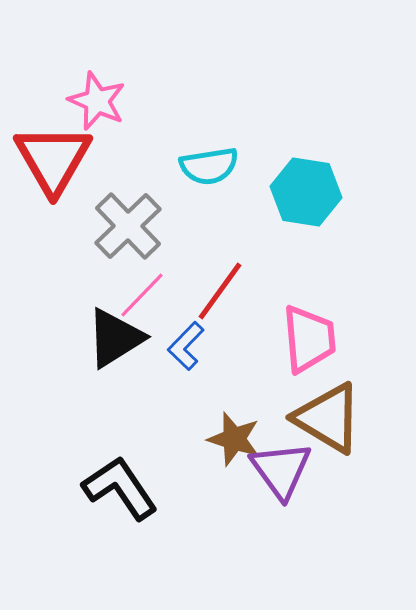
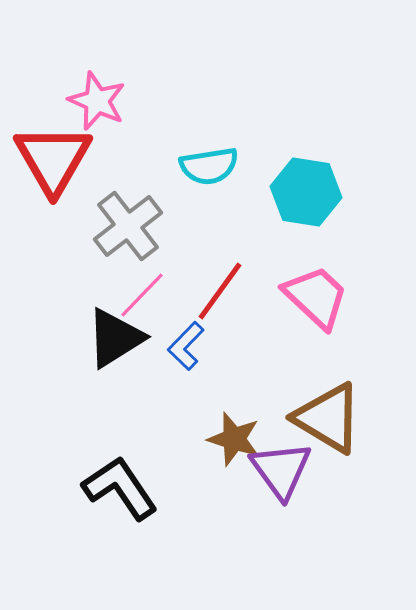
gray cross: rotated 6 degrees clockwise
pink trapezoid: moved 7 px right, 42 px up; rotated 42 degrees counterclockwise
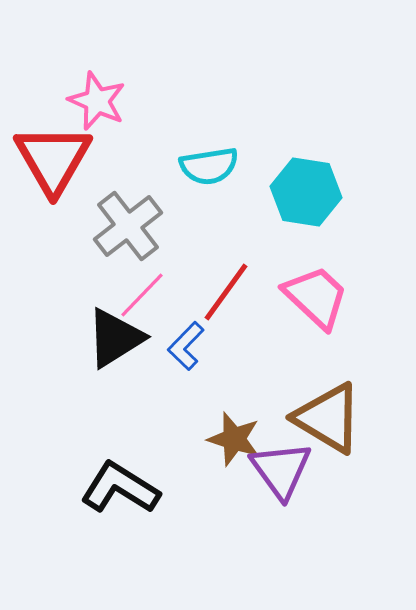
red line: moved 6 px right, 1 px down
black L-shape: rotated 24 degrees counterclockwise
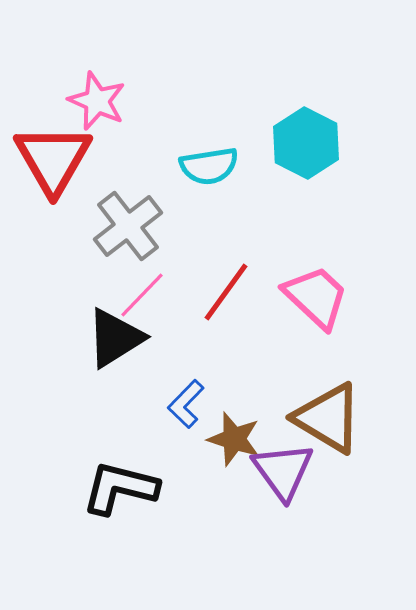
cyan hexagon: moved 49 px up; rotated 18 degrees clockwise
blue L-shape: moved 58 px down
purple triangle: moved 2 px right, 1 px down
black L-shape: rotated 18 degrees counterclockwise
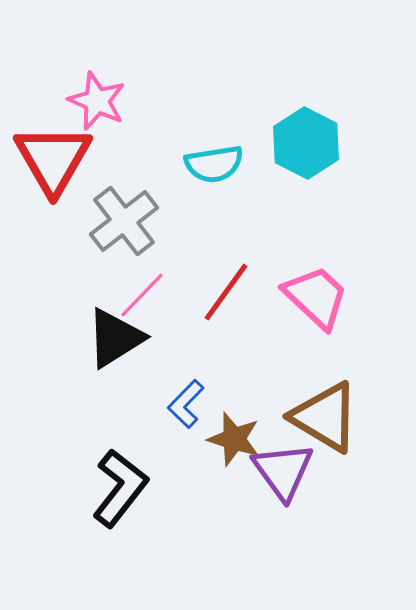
cyan semicircle: moved 5 px right, 2 px up
gray cross: moved 4 px left, 5 px up
brown triangle: moved 3 px left, 1 px up
black L-shape: rotated 114 degrees clockwise
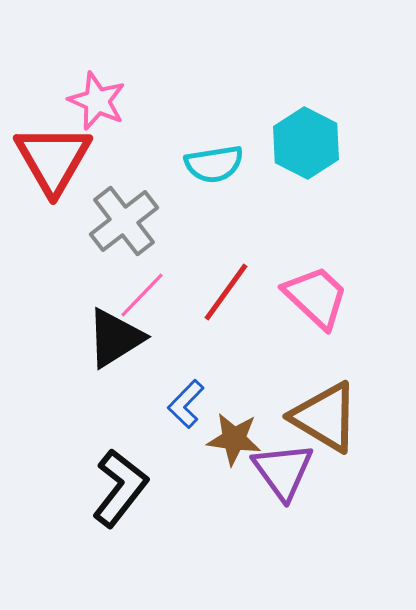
brown star: rotated 10 degrees counterclockwise
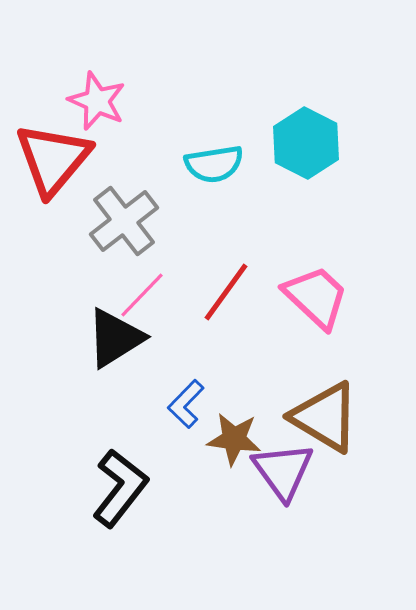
red triangle: rotated 10 degrees clockwise
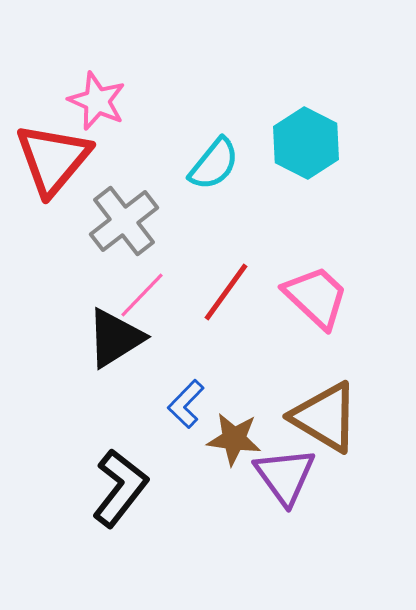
cyan semicircle: rotated 42 degrees counterclockwise
purple triangle: moved 2 px right, 5 px down
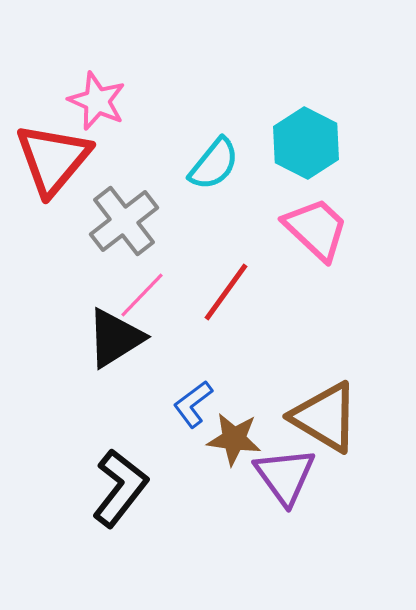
pink trapezoid: moved 68 px up
blue L-shape: moved 7 px right; rotated 9 degrees clockwise
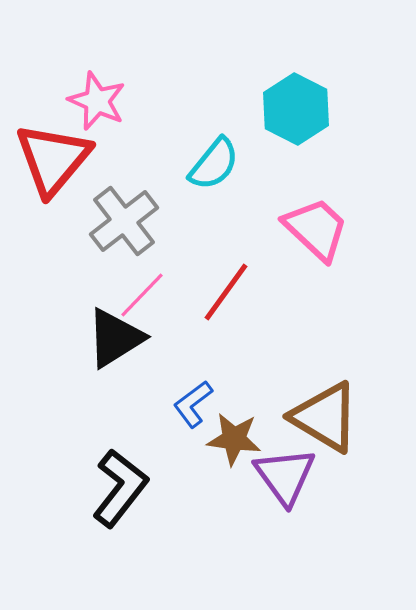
cyan hexagon: moved 10 px left, 34 px up
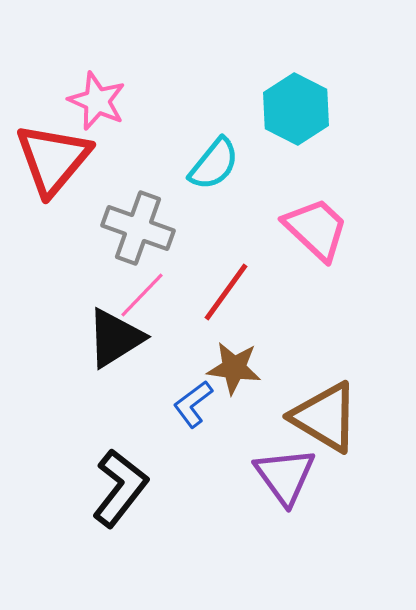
gray cross: moved 14 px right, 7 px down; rotated 32 degrees counterclockwise
brown star: moved 71 px up
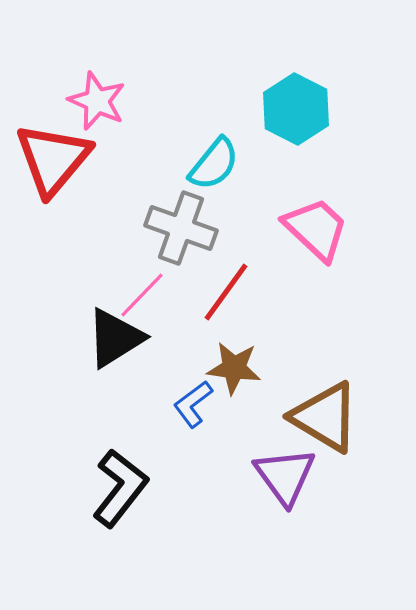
gray cross: moved 43 px right
